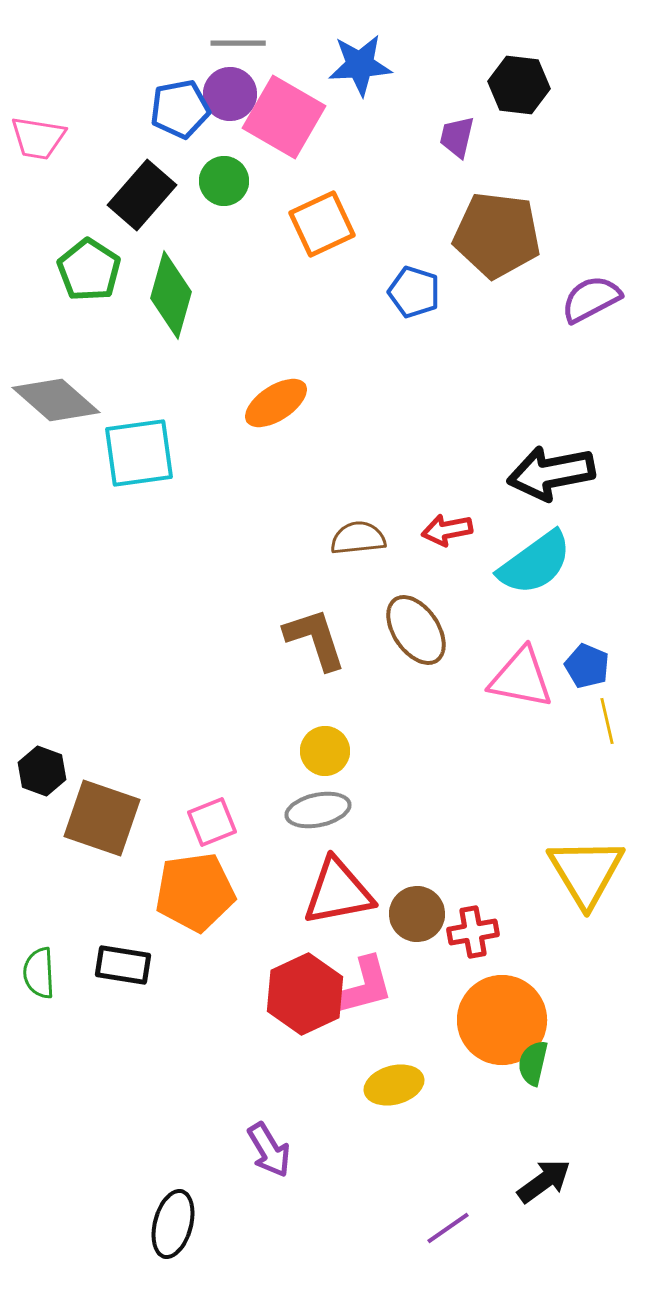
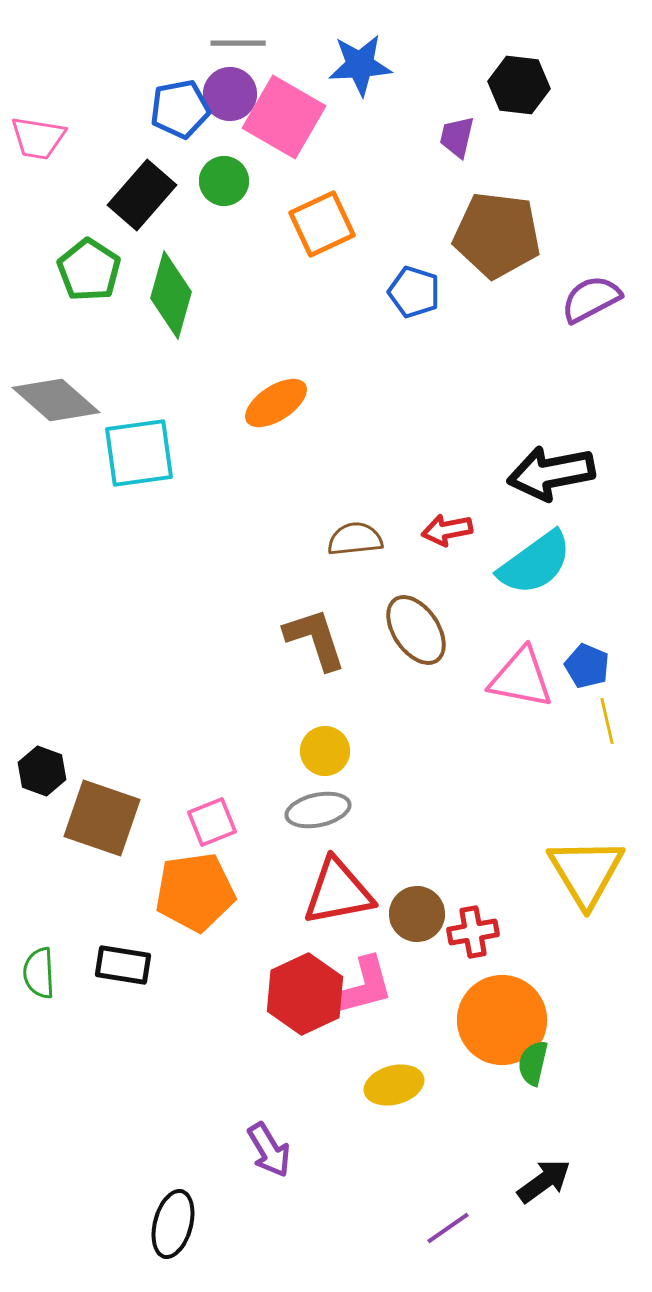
brown semicircle at (358, 538): moved 3 px left, 1 px down
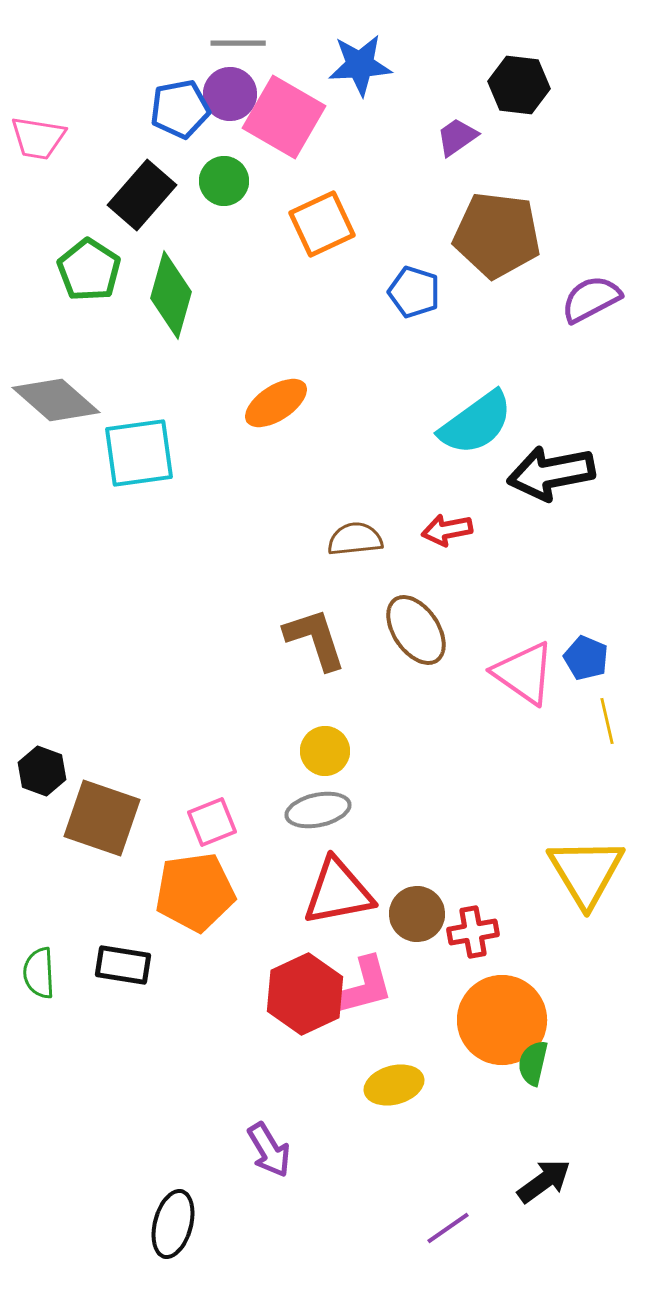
purple trapezoid at (457, 137): rotated 42 degrees clockwise
cyan semicircle at (535, 563): moved 59 px left, 140 px up
blue pentagon at (587, 666): moved 1 px left, 8 px up
pink triangle at (521, 678): moved 3 px right, 5 px up; rotated 24 degrees clockwise
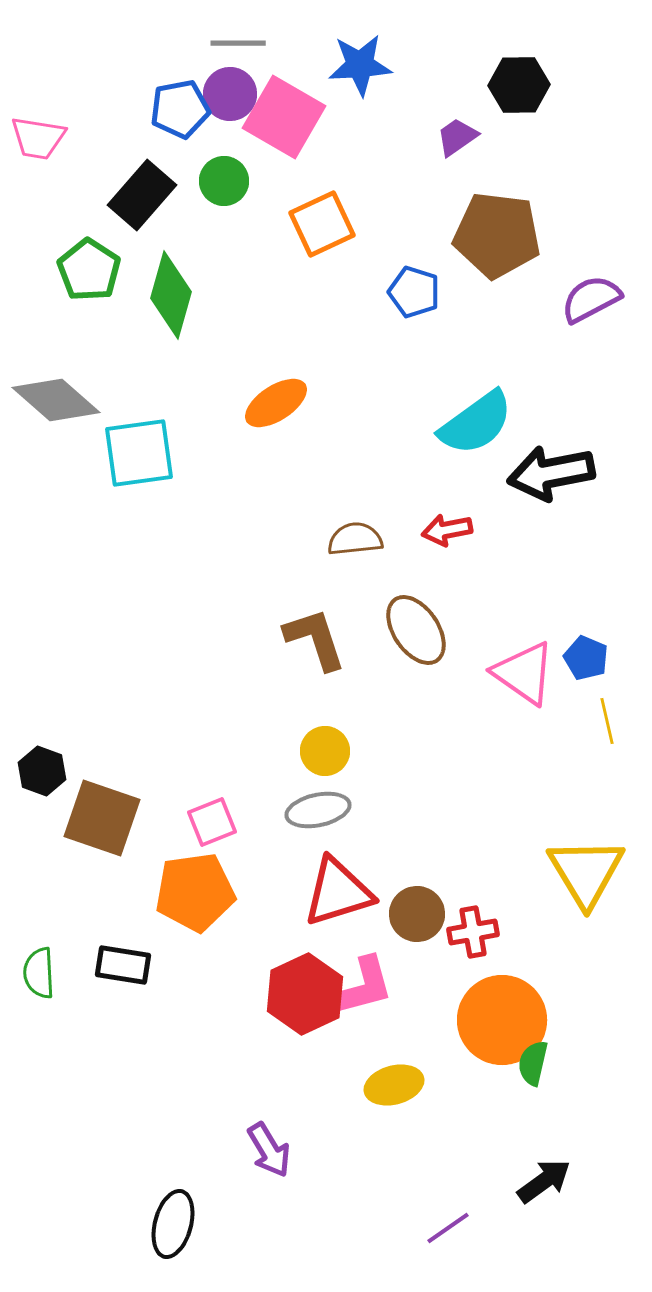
black hexagon at (519, 85): rotated 8 degrees counterclockwise
red triangle at (338, 892): rotated 6 degrees counterclockwise
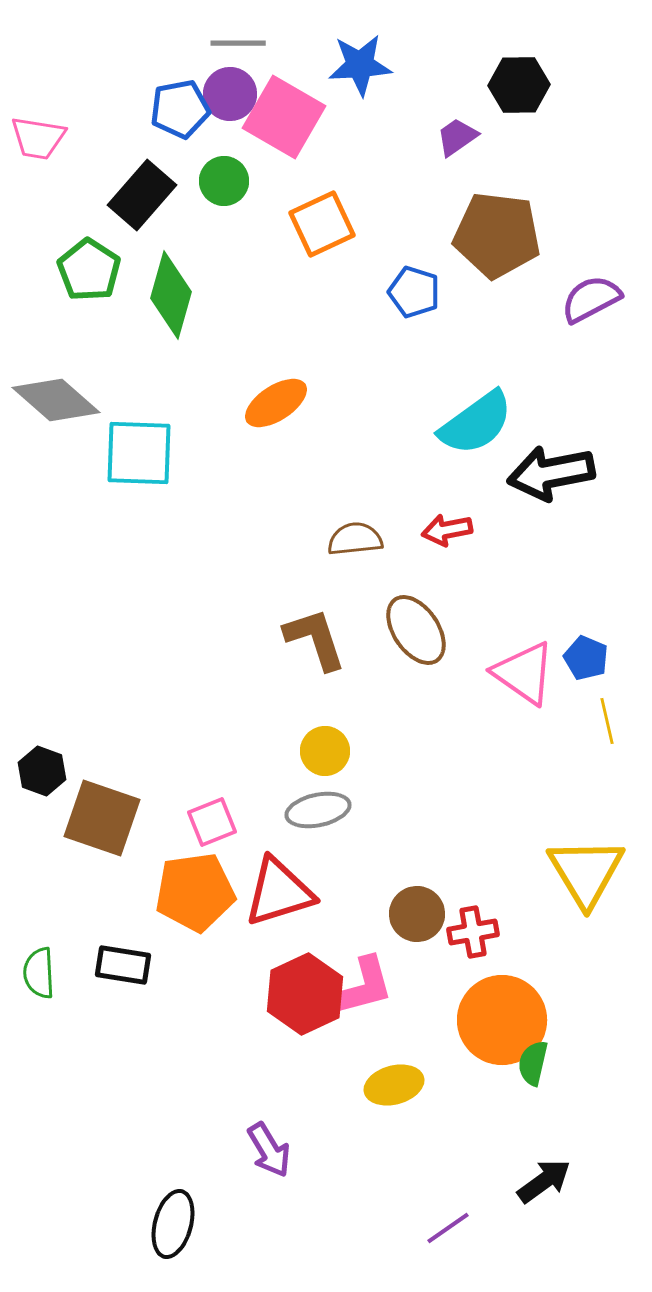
cyan square at (139, 453): rotated 10 degrees clockwise
red triangle at (338, 892): moved 59 px left
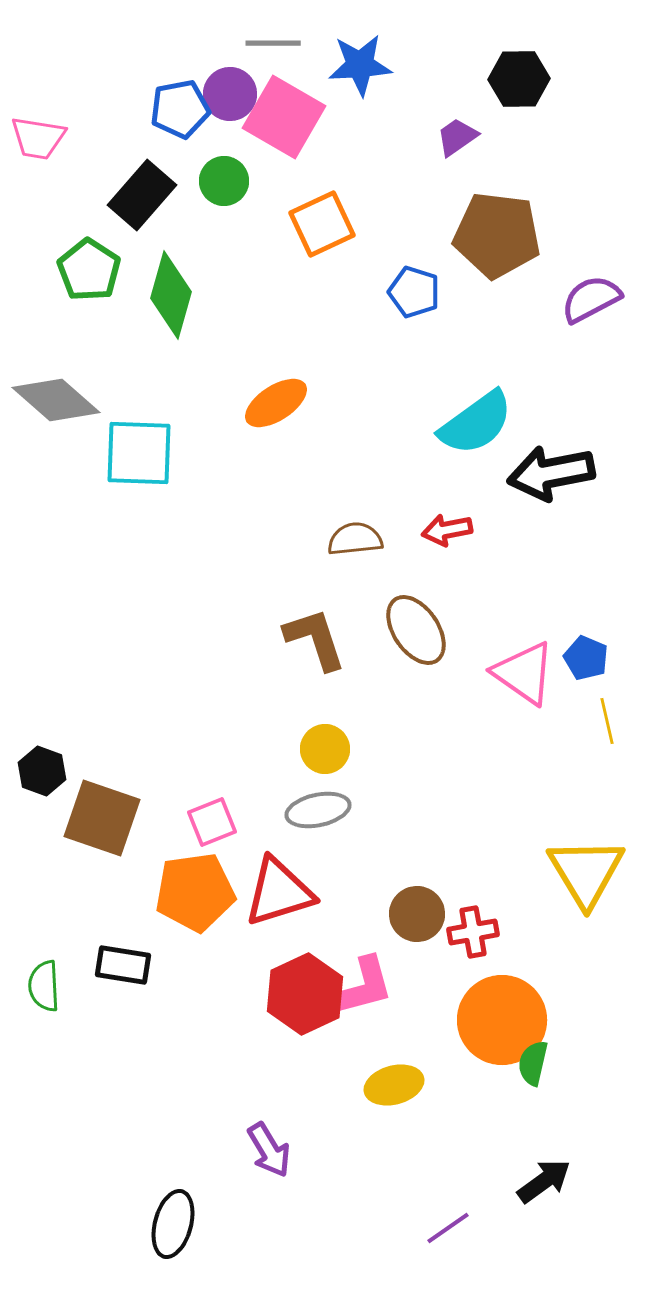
gray line at (238, 43): moved 35 px right
black hexagon at (519, 85): moved 6 px up
yellow circle at (325, 751): moved 2 px up
green semicircle at (39, 973): moved 5 px right, 13 px down
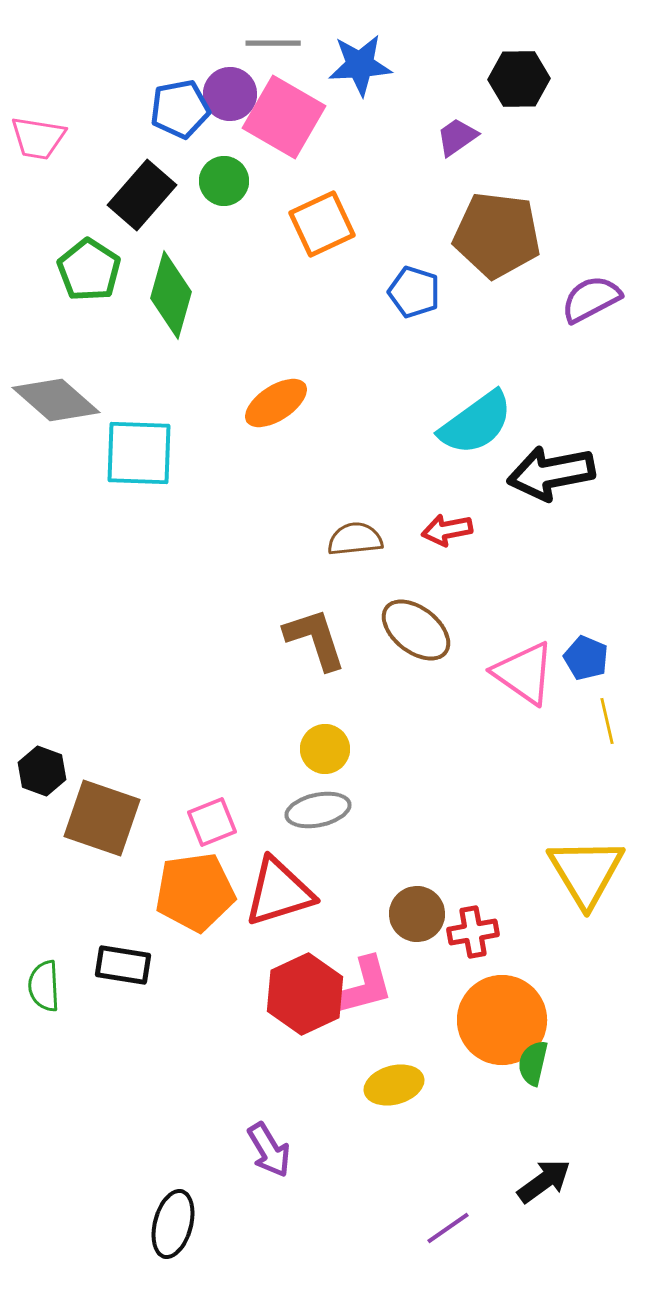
brown ellipse at (416, 630): rotated 18 degrees counterclockwise
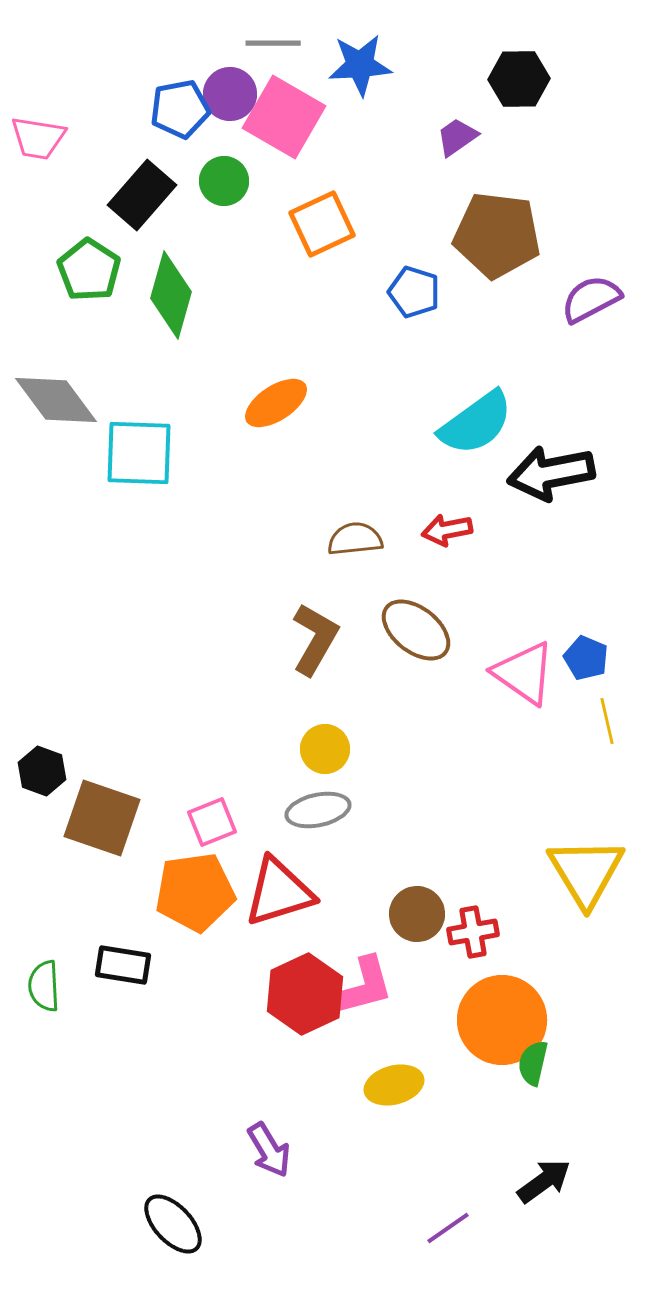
gray diamond at (56, 400): rotated 12 degrees clockwise
brown L-shape at (315, 639): rotated 48 degrees clockwise
black ellipse at (173, 1224): rotated 58 degrees counterclockwise
